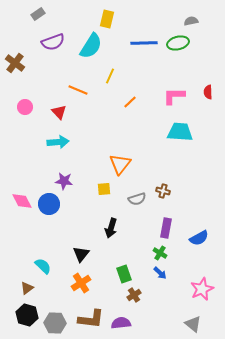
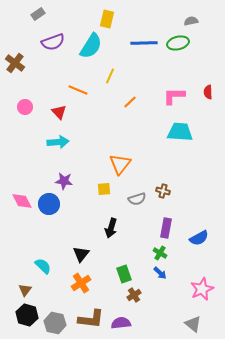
brown triangle at (27, 288): moved 2 px left, 2 px down; rotated 16 degrees counterclockwise
gray hexagon at (55, 323): rotated 10 degrees clockwise
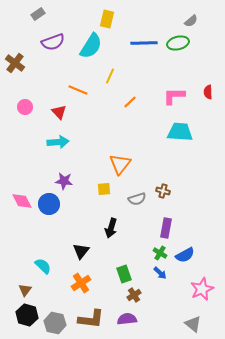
gray semicircle at (191, 21): rotated 152 degrees clockwise
blue semicircle at (199, 238): moved 14 px left, 17 px down
black triangle at (81, 254): moved 3 px up
purple semicircle at (121, 323): moved 6 px right, 4 px up
